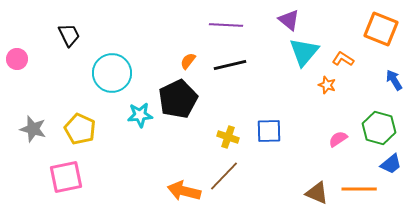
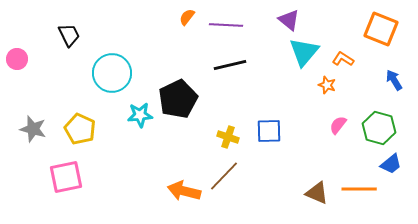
orange semicircle: moved 1 px left, 44 px up
pink semicircle: moved 14 px up; rotated 18 degrees counterclockwise
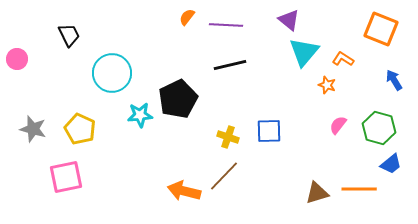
brown triangle: rotated 40 degrees counterclockwise
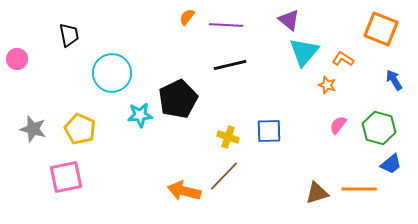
black trapezoid: rotated 15 degrees clockwise
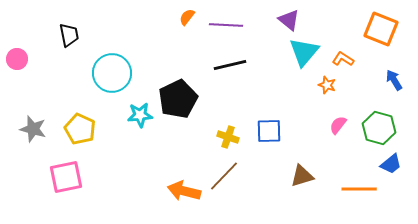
brown triangle: moved 15 px left, 17 px up
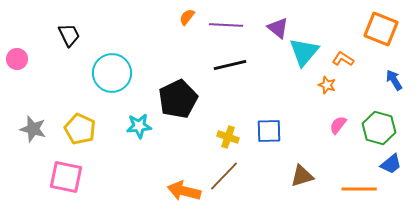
purple triangle: moved 11 px left, 8 px down
black trapezoid: rotated 15 degrees counterclockwise
cyan star: moved 1 px left, 11 px down
pink square: rotated 24 degrees clockwise
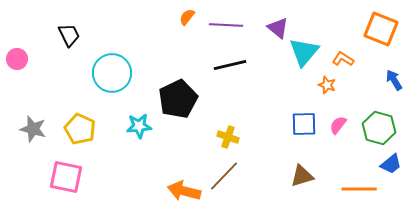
blue square: moved 35 px right, 7 px up
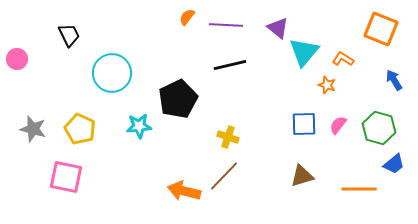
blue trapezoid: moved 3 px right
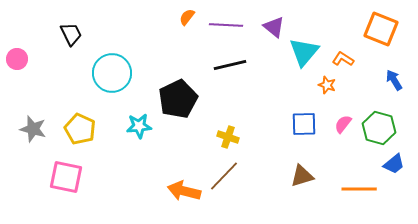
purple triangle: moved 4 px left, 1 px up
black trapezoid: moved 2 px right, 1 px up
pink semicircle: moved 5 px right, 1 px up
